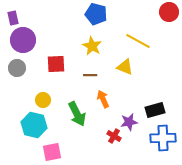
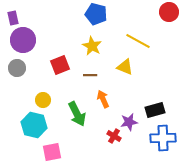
red square: moved 4 px right, 1 px down; rotated 18 degrees counterclockwise
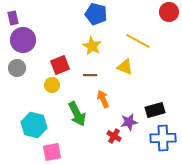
yellow circle: moved 9 px right, 15 px up
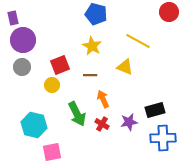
gray circle: moved 5 px right, 1 px up
red cross: moved 12 px left, 12 px up
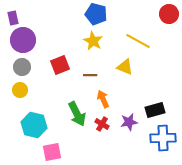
red circle: moved 2 px down
yellow star: moved 1 px right, 5 px up
yellow circle: moved 32 px left, 5 px down
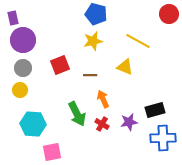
yellow star: rotated 30 degrees clockwise
gray circle: moved 1 px right, 1 px down
cyan hexagon: moved 1 px left, 1 px up; rotated 10 degrees counterclockwise
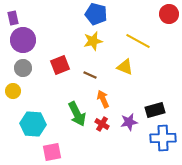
brown line: rotated 24 degrees clockwise
yellow circle: moved 7 px left, 1 px down
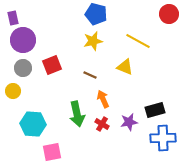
red square: moved 8 px left
green arrow: rotated 15 degrees clockwise
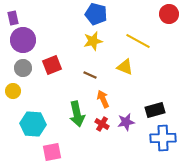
purple star: moved 3 px left
